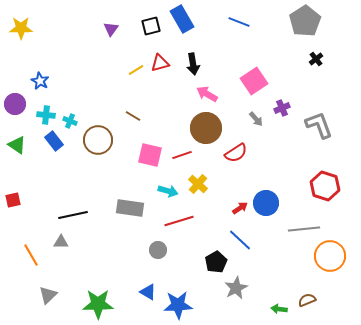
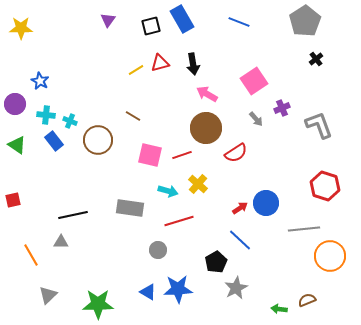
purple triangle at (111, 29): moved 3 px left, 9 px up
blue star at (178, 305): moved 16 px up
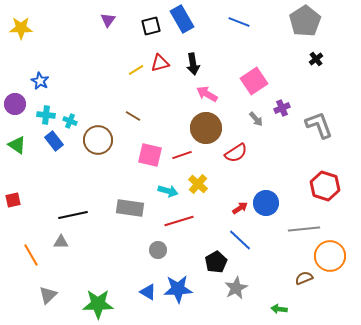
brown semicircle at (307, 300): moved 3 px left, 22 px up
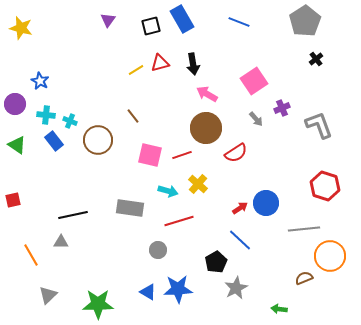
yellow star at (21, 28): rotated 15 degrees clockwise
brown line at (133, 116): rotated 21 degrees clockwise
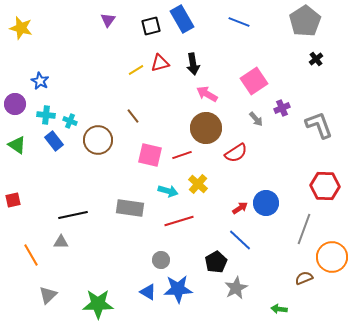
red hexagon at (325, 186): rotated 16 degrees counterclockwise
gray line at (304, 229): rotated 64 degrees counterclockwise
gray circle at (158, 250): moved 3 px right, 10 px down
orange circle at (330, 256): moved 2 px right, 1 px down
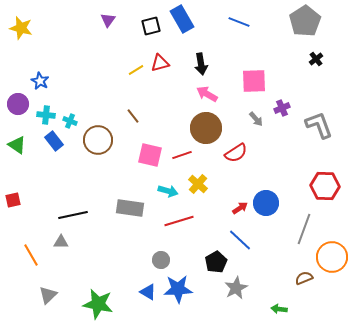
black arrow at (193, 64): moved 8 px right
pink square at (254, 81): rotated 32 degrees clockwise
purple circle at (15, 104): moved 3 px right
green star at (98, 304): rotated 12 degrees clockwise
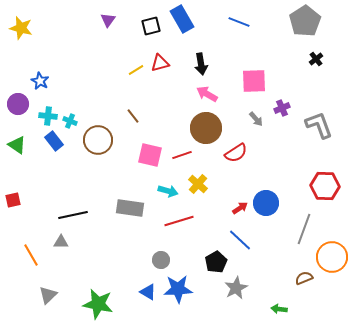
cyan cross at (46, 115): moved 2 px right, 1 px down
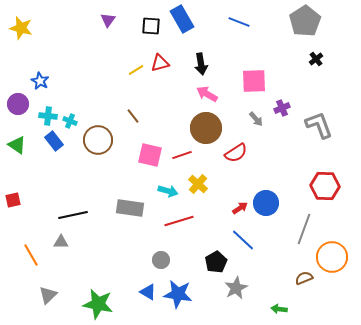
black square at (151, 26): rotated 18 degrees clockwise
blue line at (240, 240): moved 3 px right
blue star at (178, 289): moved 5 px down; rotated 12 degrees clockwise
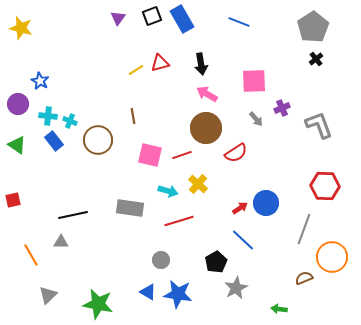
purple triangle at (108, 20): moved 10 px right, 2 px up
gray pentagon at (305, 21): moved 8 px right, 6 px down
black square at (151, 26): moved 1 px right, 10 px up; rotated 24 degrees counterclockwise
brown line at (133, 116): rotated 28 degrees clockwise
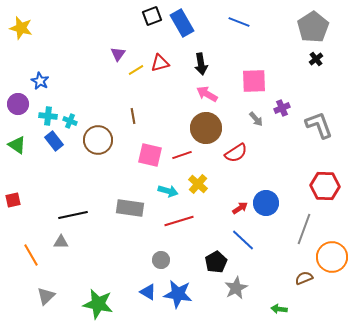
purple triangle at (118, 18): moved 36 px down
blue rectangle at (182, 19): moved 4 px down
gray triangle at (48, 295): moved 2 px left, 1 px down
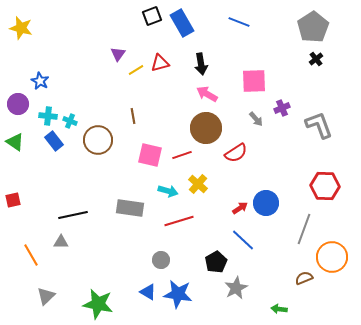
green triangle at (17, 145): moved 2 px left, 3 px up
